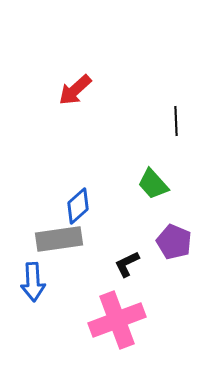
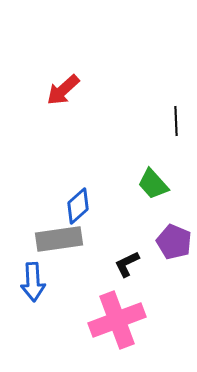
red arrow: moved 12 px left
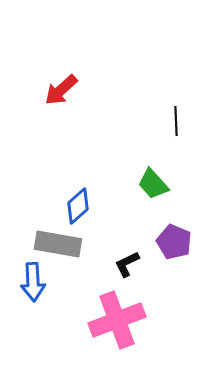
red arrow: moved 2 px left
gray rectangle: moved 1 px left, 5 px down; rotated 18 degrees clockwise
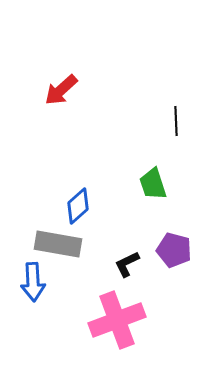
green trapezoid: rotated 24 degrees clockwise
purple pentagon: moved 8 px down; rotated 8 degrees counterclockwise
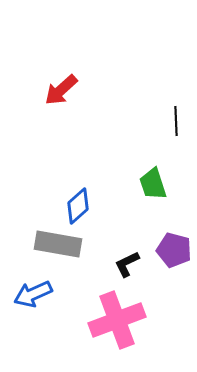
blue arrow: moved 12 px down; rotated 69 degrees clockwise
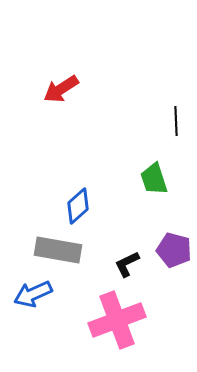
red arrow: moved 1 px up; rotated 9 degrees clockwise
green trapezoid: moved 1 px right, 5 px up
gray rectangle: moved 6 px down
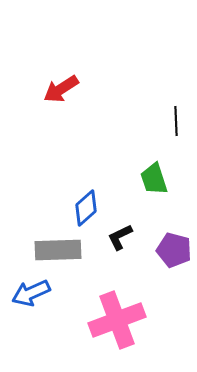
blue diamond: moved 8 px right, 2 px down
gray rectangle: rotated 12 degrees counterclockwise
black L-shape: moved 7 px left, 27 px up
blue arrow: moved 2 px left, 1 px up
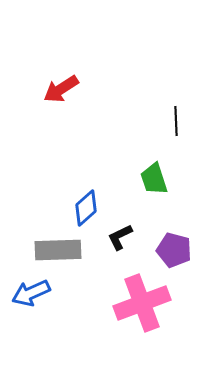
pink cross: moved 25 px right, 17 px up
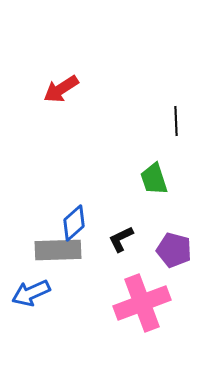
blue diamond: moved 12 px left, 15 px down
black L-shape: moved 1 px right, 2 px down
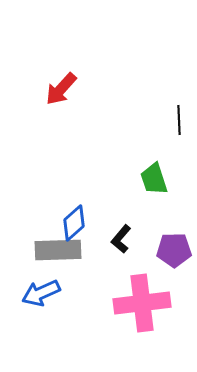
red arrow: rotated 15 degrees counterclockwise
black line: moved 3 px right, 1 px up
black L-shape: rotated 24 degrees counterclockwise
purple pentagon: rotated 16 degrees counterclockwise
blue arrow: moved 10 px right
pink cross: rotated 14 degrees clockwise
